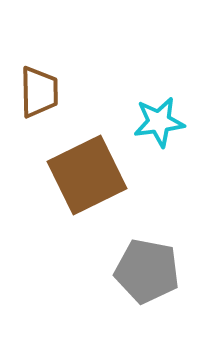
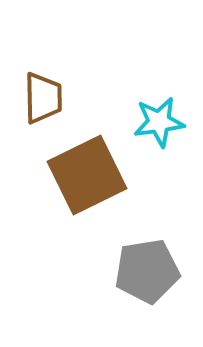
brown trapezoid: moved 4 px right, 6 px down
gray pentagon: rotated 20 degrees counterclockwise
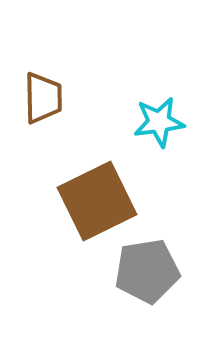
brown square: moved 10 px right, 26 px down
